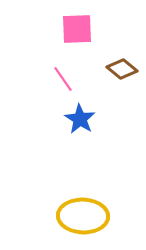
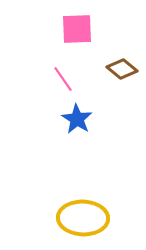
blue star: moved 3 px left
yellow ellipse: moved 2 px down
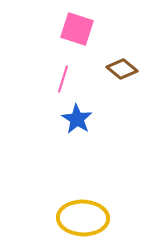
pink square: rotated 20 degrees clockwise
pink line: rotated 52 degrees clockwise
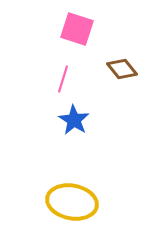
brown diamond: rotated 12 degrees clockwise
blue star: moved 3 px left, 1 px down
yellow ellipse: moved 11 px left, 16 px up; rotated 9 degrees clockwise
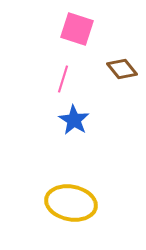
yellow ellipse: moved 1 px left, 1 px down
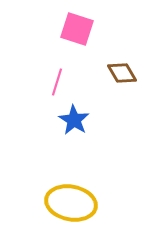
brown diamond: moved 4 px down; rotated 8 degrees clockwise
pink line: moved 6 px left, 3 px down
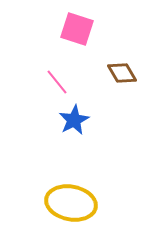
pink line: rotated 56 degrees counterclockwise
blue star: rotated 12 degrees clockwise
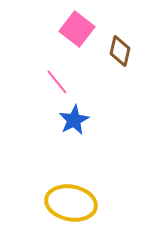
pink square: rotated 20 degrees clockwise
brown diamond: moved 2 px left, 22 px up; rotated 44 degrees clockwise
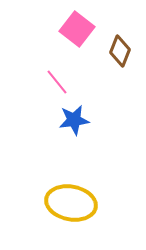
brown diamond: rotated 8 degrees clockwise
blue star: rotated 20 degrees clockwise
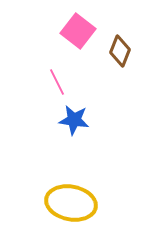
pink square: moved 1 px right, 2 px down
pink line: rotated 12 degrees clockwise
blue star: rotated 16 degrees clockwise
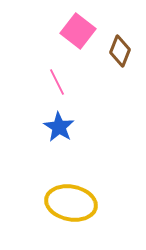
blue star: moved 15 px left, 7 px down; rotated 24 degrees clockwise
